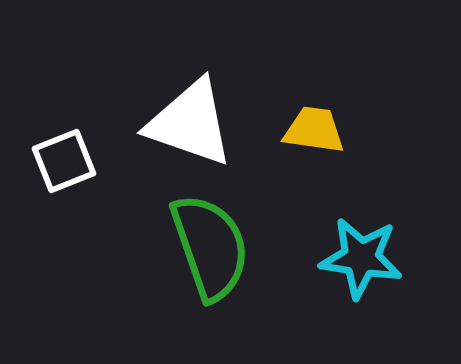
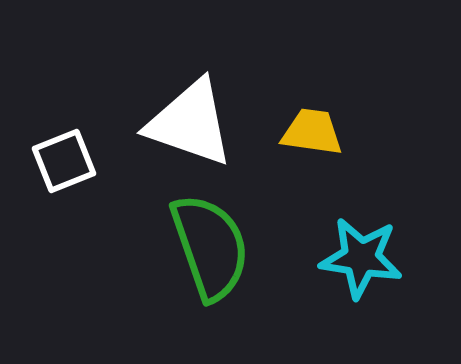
yellow trapezoid: moved 2 px left, 2 px down
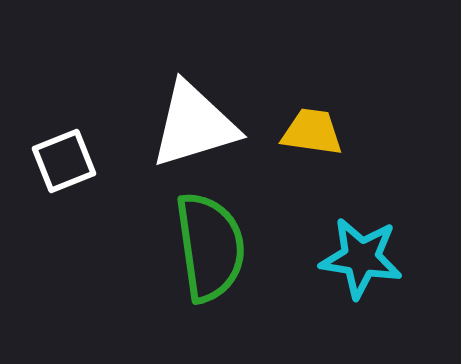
white triangle: moved 4 px right, 2 px down; rotated 36 degrees counterclockwise
green semicircle: rotated 11 degrees clockwise
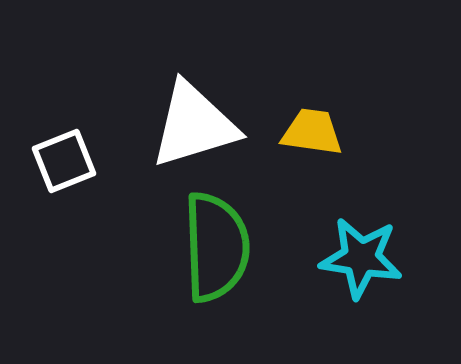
green semicircle: moved 6 px right; rotated 6 degrees clockwise
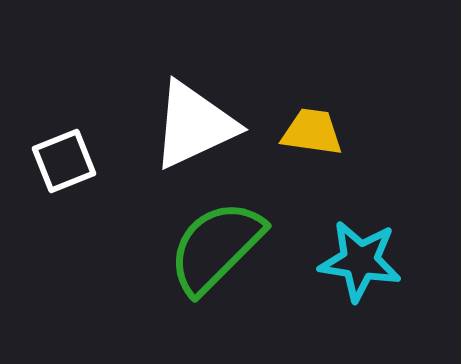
white triangle: rotated 8 degrees counterclockwise
green semicircle: rotated 133 degrees counterclockwise
cyan star: moved 1 px left, 3 px down
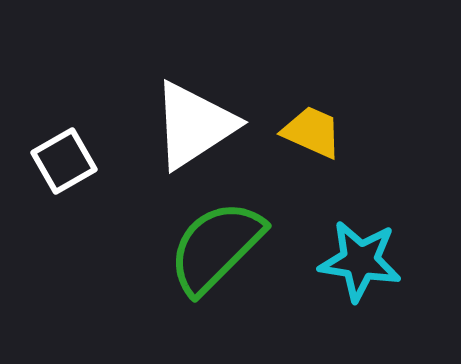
white triangle: rotated 8 degrees counterclockwise
yellow trapezoid: rotated 16 degrees clockwise
white square: rotated 8 degrees counterclockwise
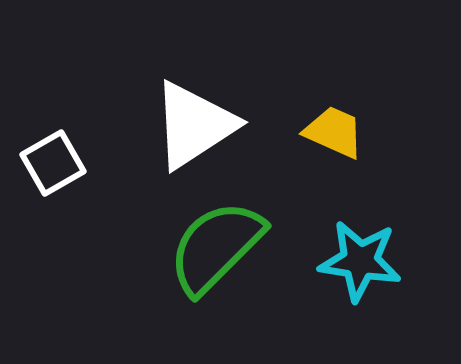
yellow trapezoid: moved 22 px right
white square: moved 11 px left, 2 px down
